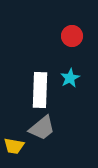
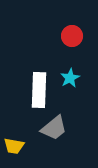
white rectangle: moved 1 px left
gray trapezoid: moved 12 px right
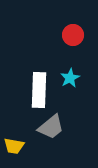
red circle: moved 1 px right, 1 px up
gray trapezoid: moved 3 px left, 1 px up
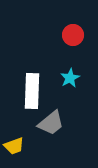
white rectangle: moved 7 px left, 1 px down
gray trapezoid: moved 4 px up
yellow trapezoid: rotated 30 degrees counterclockwise
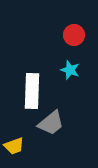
red circle: moved 1 px right
cyan star: moved 8 px up; rotated 24 degrees counterclockwise
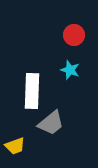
yellow trapezoid: moved 1 px right
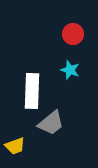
red circle: moved 1 px left, 1 px up
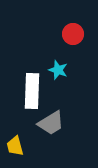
cyan star: moved 12 px left
gray trapezoid: rotated 8 degrees clockwise
yellow trapezoid: rotated 95 degrees clockwise
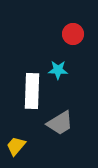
cyan star: rotated 18 degrees counterclockwise
gray trapezoid: moved 9 px right
yellow trapezoid: moved 1 px right; rotated 55 degrees clockwise
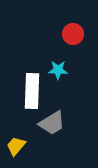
gray trapezoid: moved 8 px left
